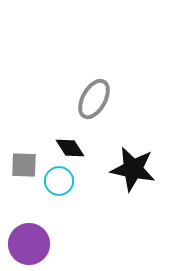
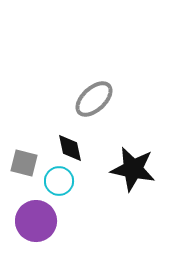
gray ellipse: rotated 18 degrees clockwise
black diamond: rotated 20 degrees clockwise
gray square: moved 2 px up; rotated 12 degrees clockwise
purple circle: moved 7 px right, 23 px up
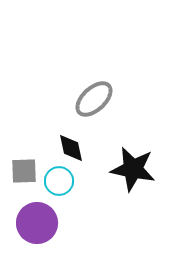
black diamond: moved 1 px right
gray square: moved 8 px down; rotated 16 degrees counterclockwise
purple circle: moved 1 px right, 2 px down
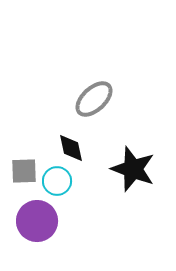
black star: rotated 9 degrees clockwise
cyan circle: moved 2 px left
purple circle: moved 2 px up
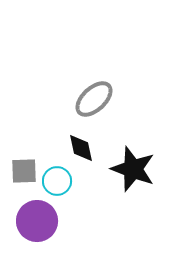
black diamond: moved 10 px right
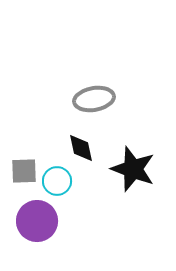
gray ellipse: rotated 33 degrees clockwise
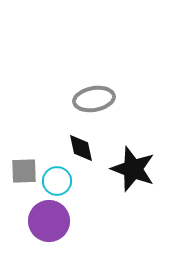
purple circle: moved 12 px right
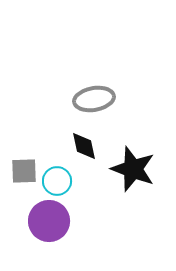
black diamond: moved 3 px right, 2 px up
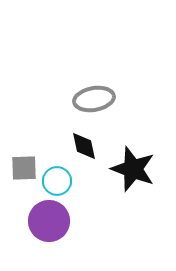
gray square: moved 3 px up
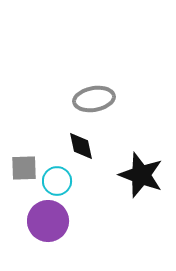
black diamond: moved 3 px left
black star: moved 8 px right, 6 px down
purple circle: moved 1 px left
